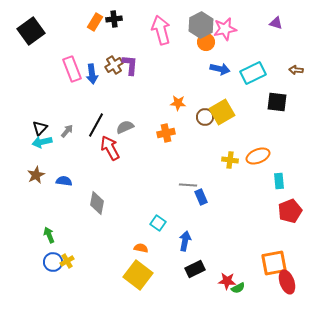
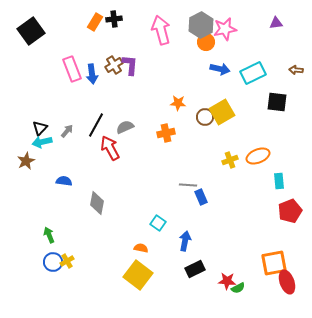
purple triangle at (276, 23): rotated 24 degrees counterclockwise
yellow cross at (230, 160): rotated 28 degrees counterclockwise
brown star at (36, 175): moved 10 px left, 14 px up
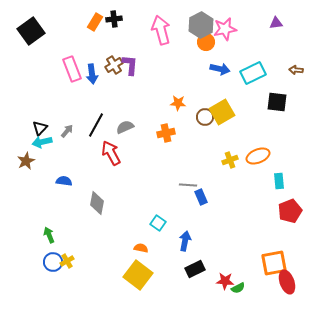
red arrow at (110, 148): moved 1 px right, 5 px down
red star at (227, 281): moved 2 px left
